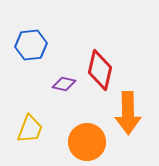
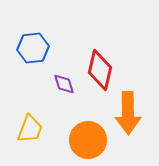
blue hexagon: moved 2 px right, 3 px down
purple diamond: rotated 60 degrees clockwise
orange circle: moved 1 px right, 2 px up
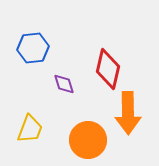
red diamond: moved 8 px right, 1 px up
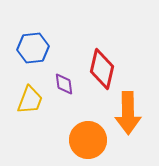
red diamond: moved 6 px left
purple diamond: rotated 10 degrees clockwise
yellow trapezoid: moved 29 px up
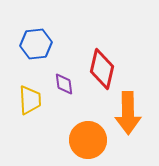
blue hexagon: moved 3 px right, 4 px up
yellow trapezoid: rotated 24 degrees counterclockwise
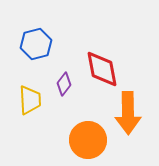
blue hexagon: rotated 8 degrees counterclockwise
red diamond: rotated 24 degrees counterclockwise
purple diamond: rotated 45 degrees clockwise
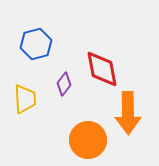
yellow trapezoid: moved 5 px left, 1 px up
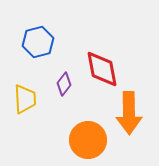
blue hexagon: moved 2 px right, 2 px up
orange arrow: moved 1 px right
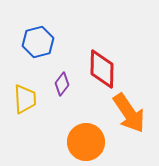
red diamond: rotated 12 degrees clockwise
purple diamond: moved 2 px left
orange arrow: rotated 33 degrees counterclockwise
orange circle: moved 2 px left, 2 px down
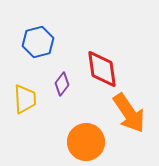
red diamond: rotated 9 degrees counterclockwise
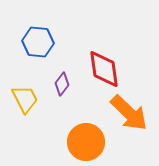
blue hexagon: rotated 20 degrees clockwise
red diamond: moved 2 px right
yellow trapezoid: rotated 24 degrees counterclockwise
orange arrow: rotated 12 degrees counterclockwise
